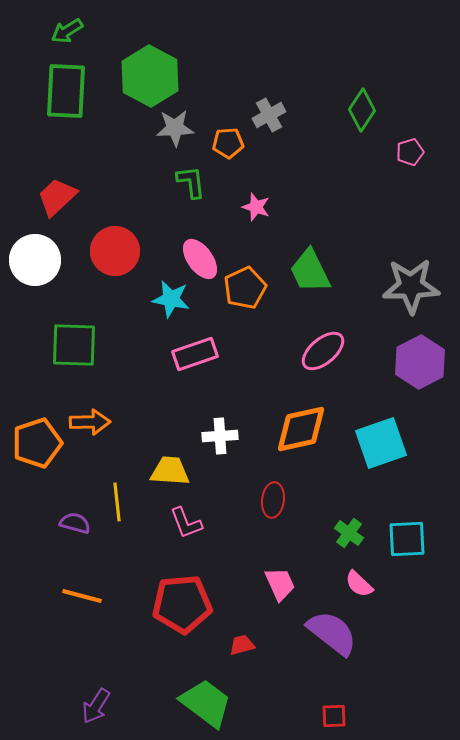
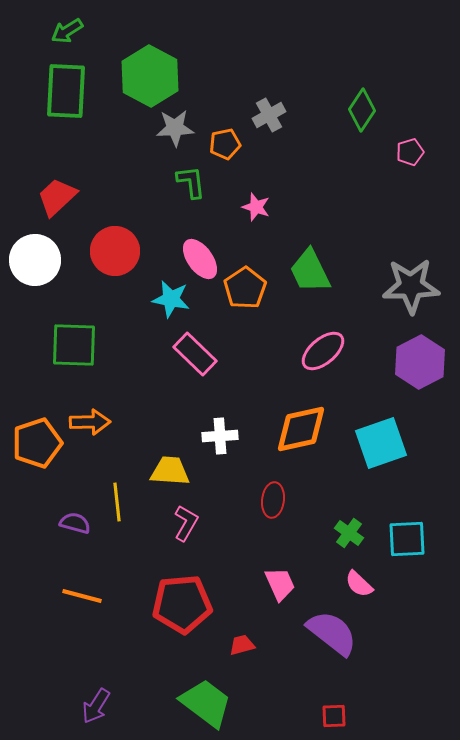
orange pentagon at (228, 143): moved 3 px left, 1 px down; rotated 8 degrees counterclockwise
orange pentagon at (245, 288): rotated 9 degrees counterclockwise
pink rectangle at (195, 354): rotated 63 degrees clockwise
pink L-shape at (186, 523): rotated 129 degrees counterclockwise
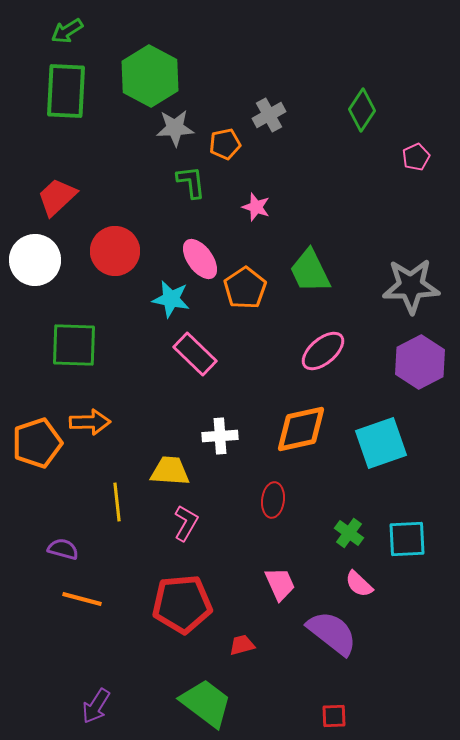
pink pentagon at (410, 152): moved 6 px right, 5 px down; rotated 8 degrees counterclockwise
purple semicircle at (75, 523): moved 12 px left, 26 px down
orange line at (82, 596): moved 3 px down
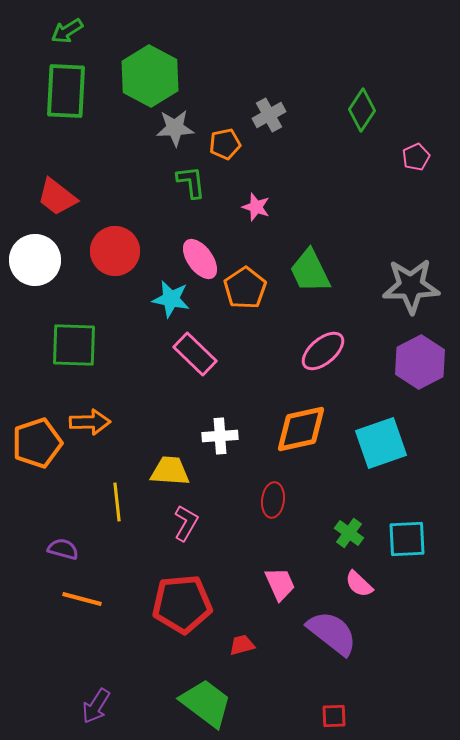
red trapezoid at (57, 197): rotated 99 degrees counterclockwise
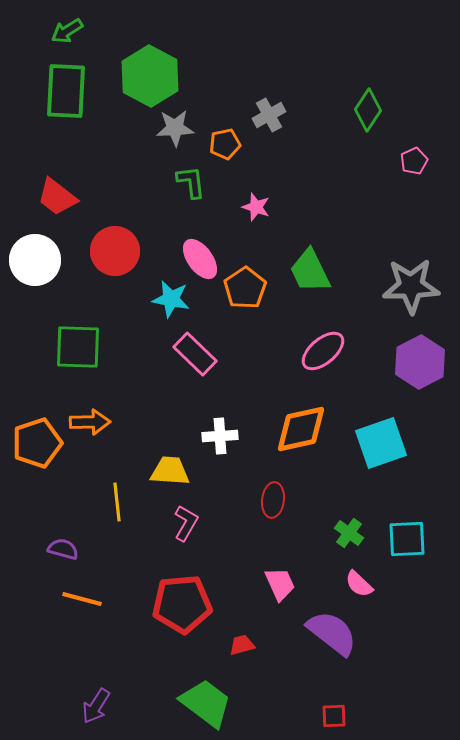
green diamond at (362, 110): moved 6 px right
pink pentagon at (416, 157): moved 2 px left, 4 px down
green square at (74, 345): moved 4 px right, 2 px down
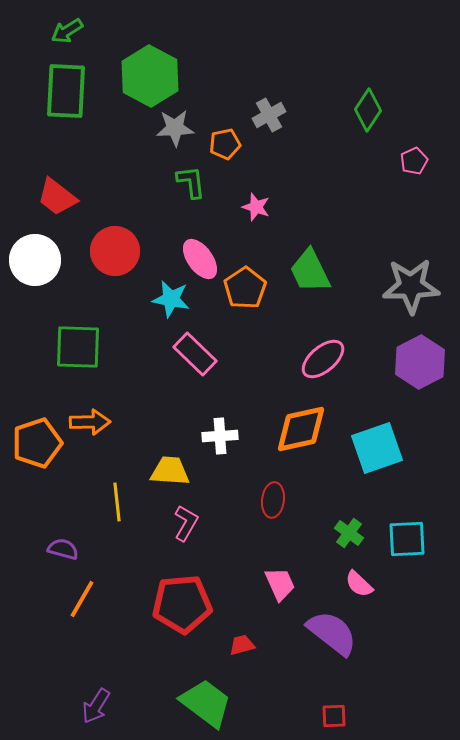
pink ellipse at (323, 351): moved 8 px down
cyan square at (381, 443): moved 4 px left, 5 px down
orange line at (82, 599): rotated 75 degrees counterclockwise
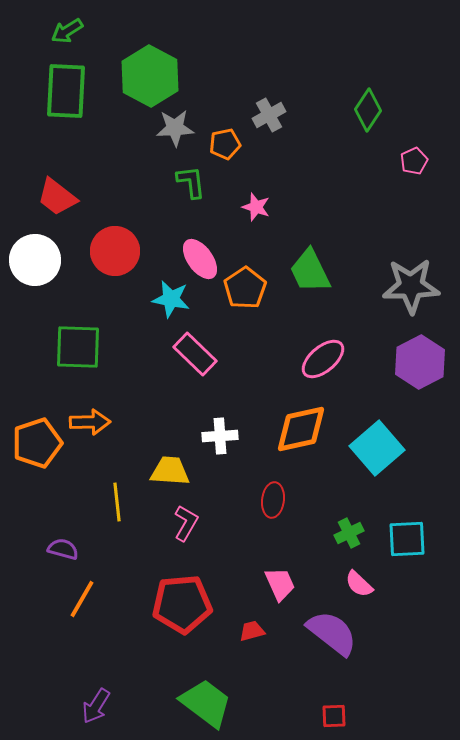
cyan square at (377, 448): rotated 22 degrees counterclockwise
green cross at (349, 533): rotated 28 degrees clockwise
red trapezoid at (242, 645): moved 10 px right, 14 px up
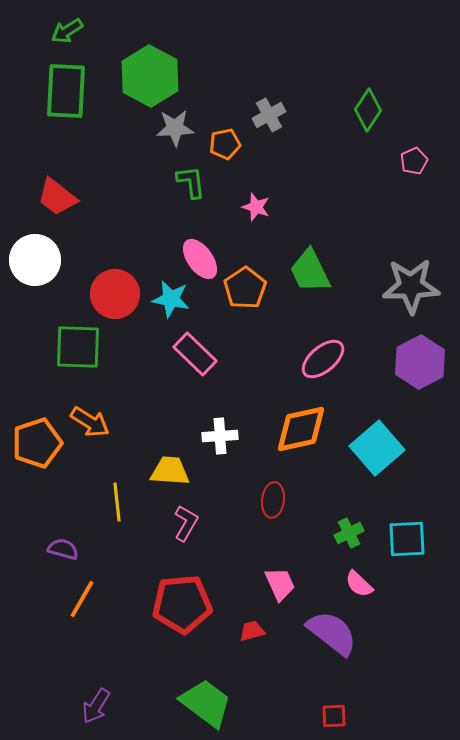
red circle at (115, 251): moved 43 px down
orange arrow at (90, 422): rotated 33 degrees clockwise
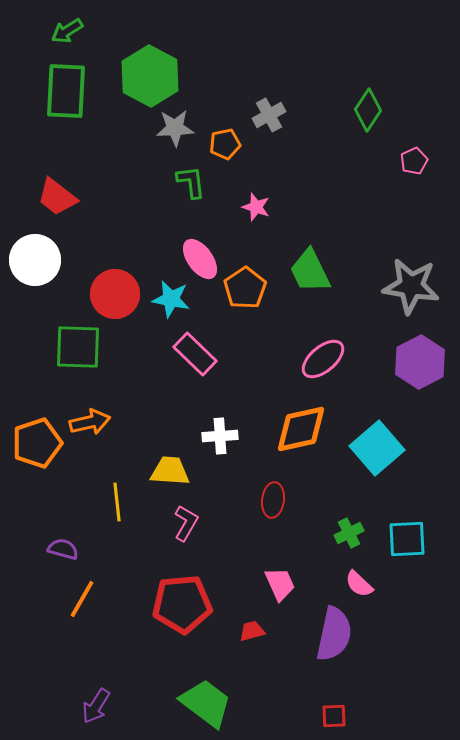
gray star at (411, 286): rotated 10 degrees clockwise
orange arrow at (90, 422): rotated 45 degrees counterclockwise
purple semicircle at (332, 633): moved 2 px right, 1 px down; rotated 64 degrees clockwise
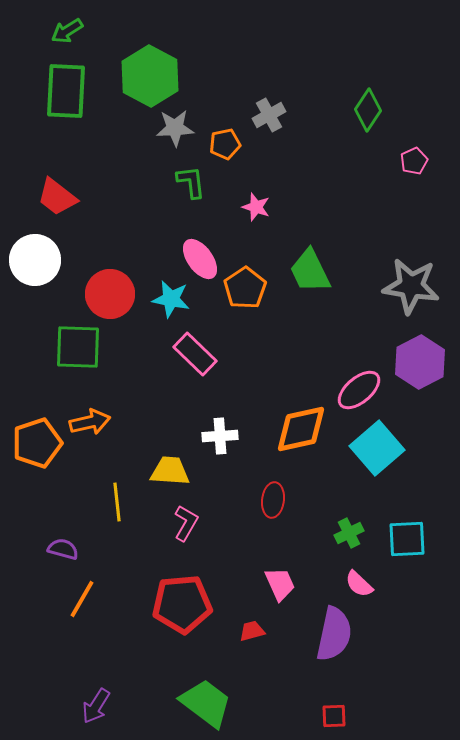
red circle at (115, 294): moved 5 px left
pink ellipse at (323, 359): moved 36 px right, 31 px down
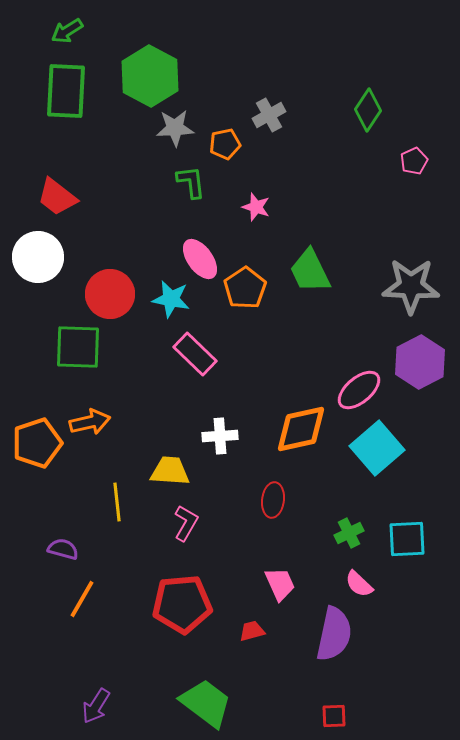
white circle at (35, 260): moved 3 px right, 3 px up
gray star at (411, 286): rotated 6 degrees counterclockwise
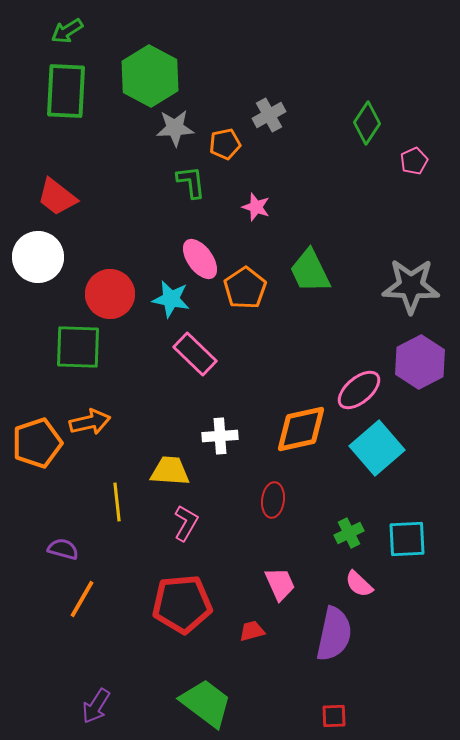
green diamond at (368, 110): moved 1 px left, 13 px down
